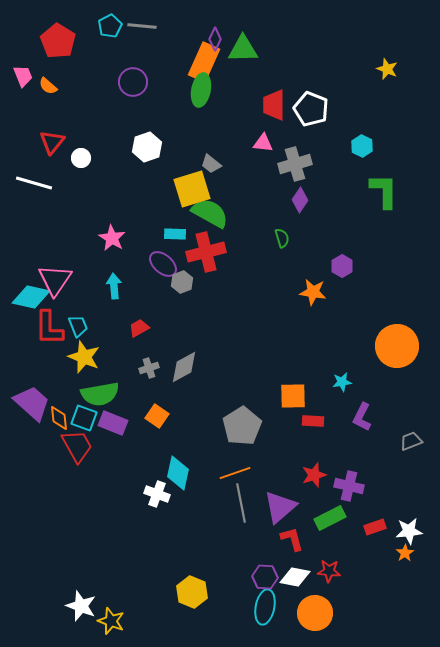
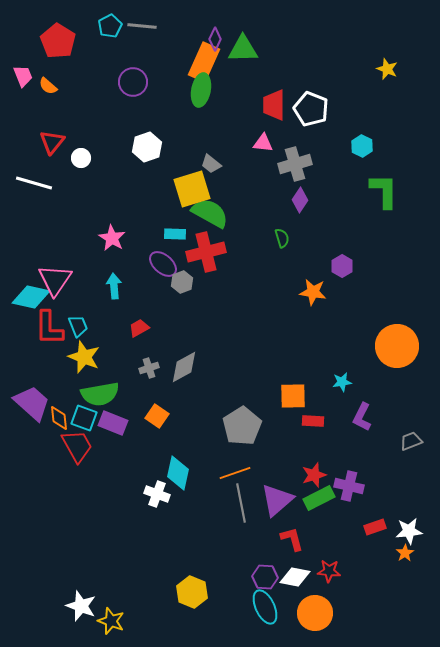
purple triangle at (280, 507): moved 3 px left, 7 px up
green rectangle at (330, 518): moved 11 px left, 20 px up
cyan ellipse at (265, 607): rotated 36 degrees counterclockwise
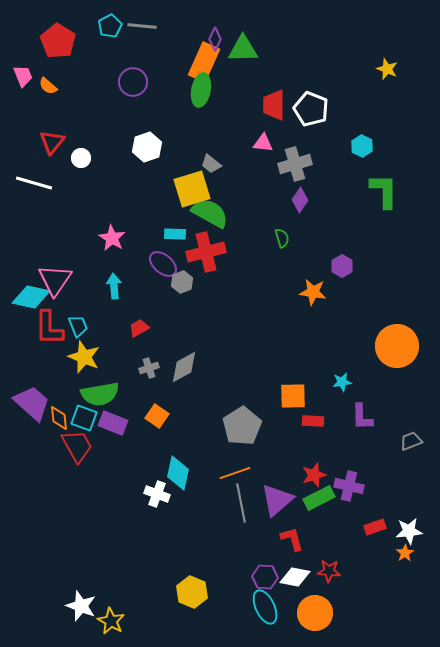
purple L-shape at (362, 417): rotated 28 degrees counterclockwise
yellow star at (111, 621): rotated 8 degrees clockwise
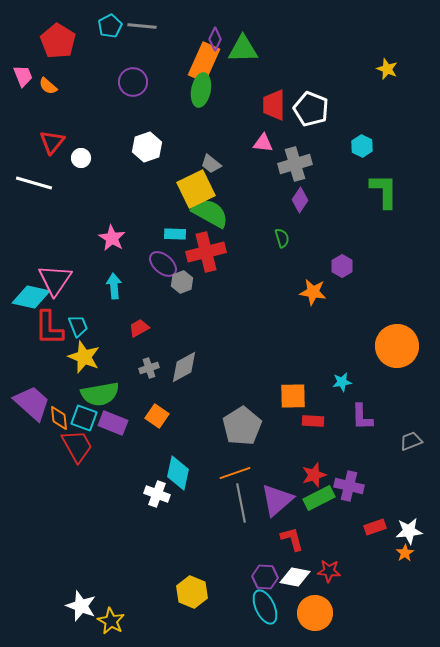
yellow square at (192, 189): moved 4 px right; rotated 9 degrees counterclockwise
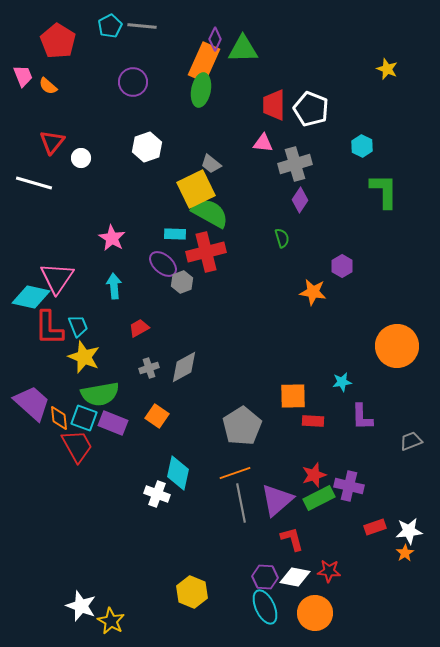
pink triangle at (55, 280): moved 2 px right, 2 px up
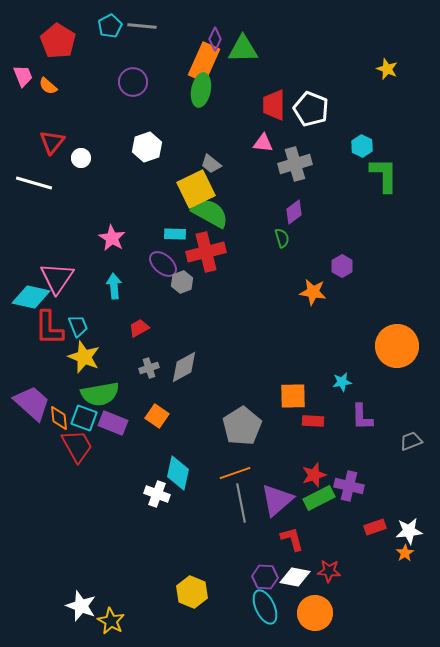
green L-shape at (384, 191): moved 16 px up
purple diamond at (300, 200): moved 6 px left, 12 px down; rotated 20 degrees clockwise
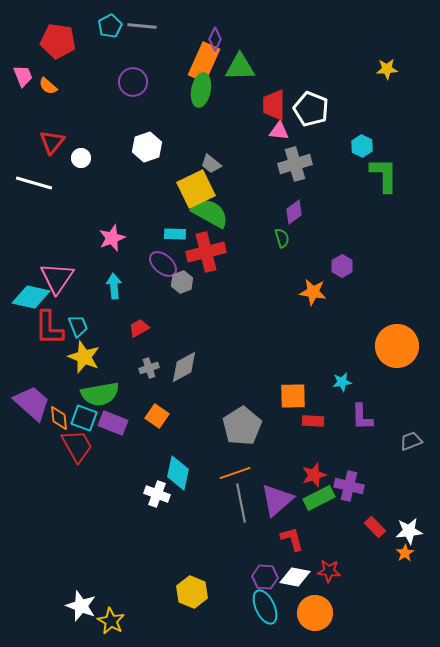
red pentagon at (58, 41): rotated 24 degrees counterclockwise
green triangle at (243, 49): moved 3 px left, 18 px down
yellow star at (387, 69): rotated 25 degrees counterclockwise
pink triangle at (263, 143): moved 16 px right, 12 px up
pink star at (112, 238): rotated 20 degrees clockwise
red rectangle at (375, 527): rotated 65 degrees clockwise
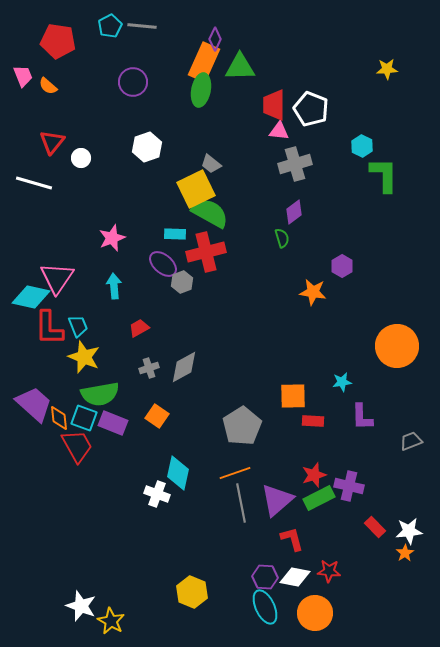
purple trapezoid at (32, 403): moved 2 px right, 1 px down
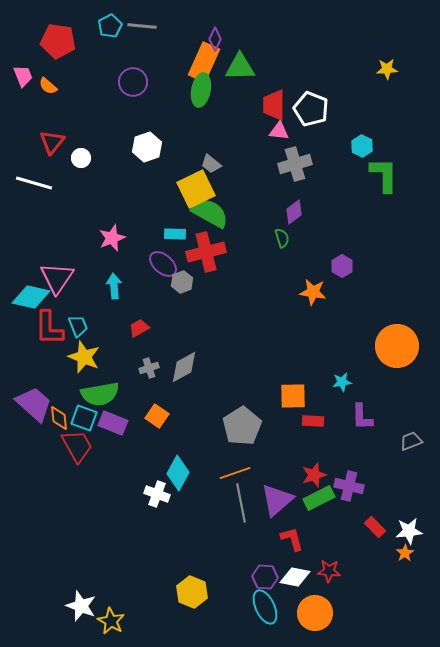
cyan diamond at (178, 473): rotated 16 degrees clockwise
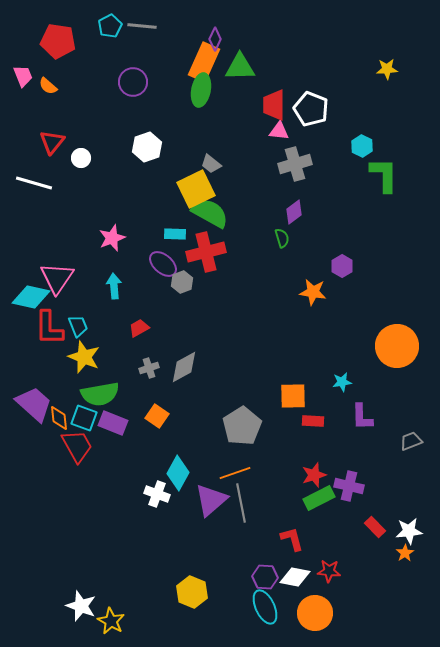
purple triangle at (277, 500): moved 66 px left
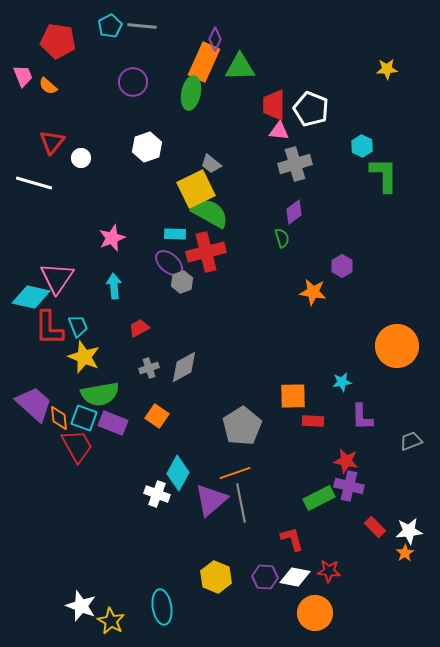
green ellipse at (201, 90): moved 10 px left, 3 px down
purple ellipse at (163, 264): moved 6 px right, 1 px up
red star at (314, 475): moved 32 px right, 14 px up; rotated 30 degrees clockwise
yellow hexagon at (192, 592): moved 24 px right, 15 px up
cyan ellipse at (265, 607): moved 103 px left; rotated 16 degrees clockwise
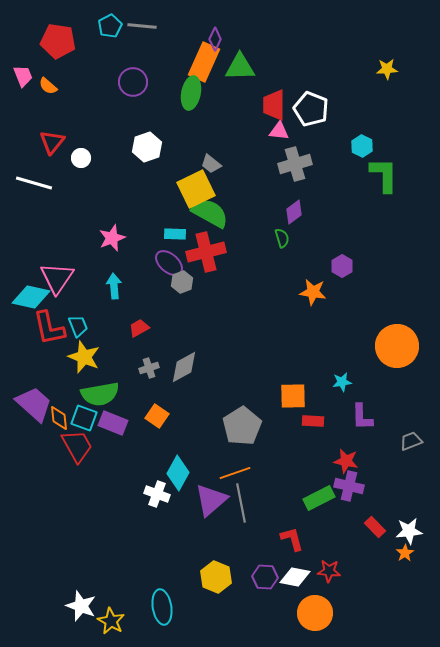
red L-shape at (49, 328): rotated 12 degrees counterclockwise
